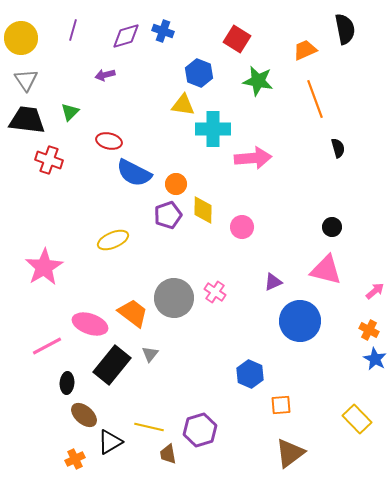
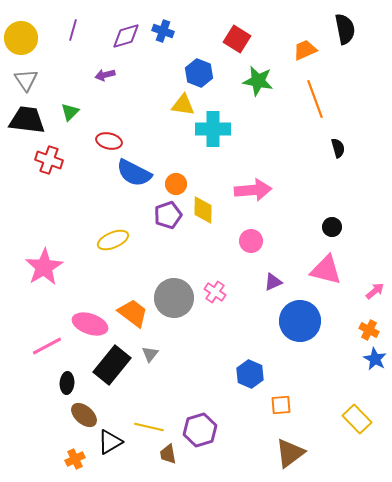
pink arrow at (253, 158): moved 32 px down
pink circle at (242, 227): moved 9 px right, 14 px down
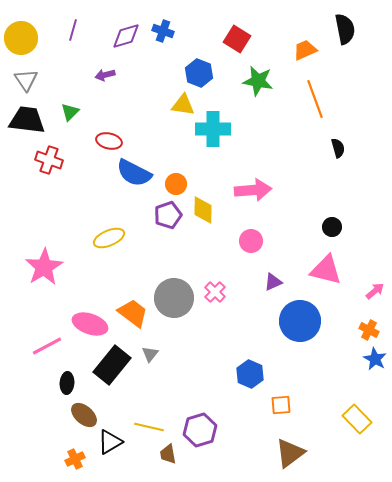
yellow ellipse at (113, 240): moved 4 px left, 2 px up
pink cross at (215, 292): rotated 10 degrees clockwise
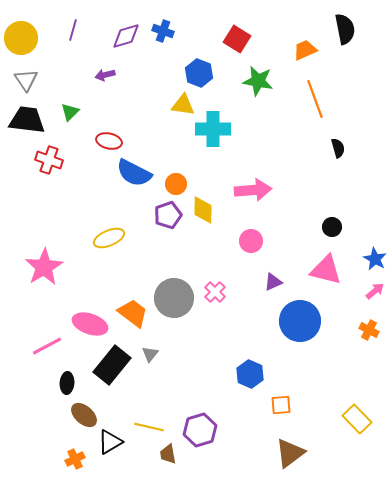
blue star at (375, 359): moved 100 px up
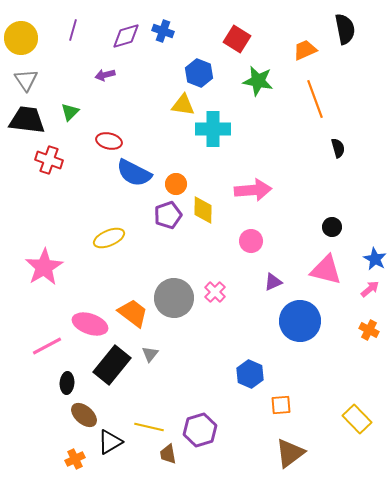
pink arrow at (375, 291): moved 5 px left, 2 px up
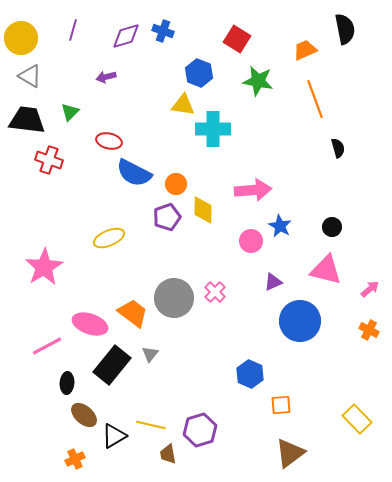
purple arrow at (105, 75): moved 1 px right, 2 px down
gray triangle at (26, 80): moved 4 px right, 4 px up; rotated 25 degrees counterclockwise
purple pentagon at (168, 215): moved 1 px left, 2 px down
blue star at (375, 259): moved 95 px left, 33 px up
yellow line at (149, 427): moved 2 px right, 2 px up
black triangle at (110, 442): moved 4 px right, 6 px up
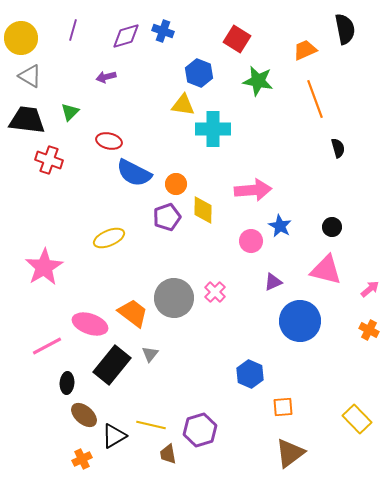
orange square at (281, 405): moved 2 px right, 2 px down
orange cross at (75, 459): moved 7 px right
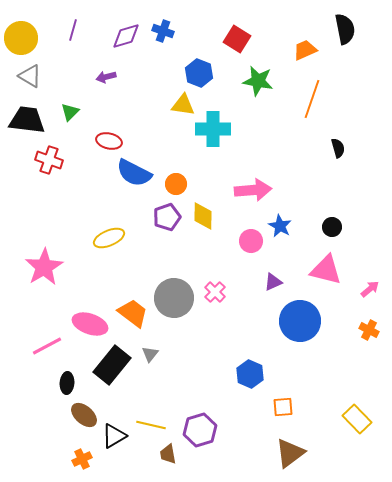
orange line at (315, 99): moved 3 px left; rotated 39 degrees clockwise
yellow diamond at (203, 210): moved 6 px down
